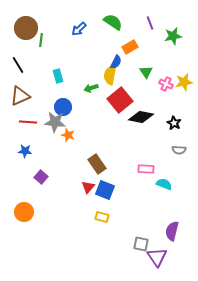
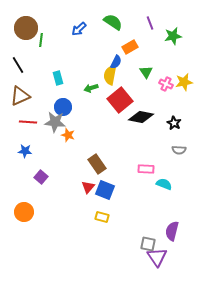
cyan rectangle: moved 2 px down
gray square: moved 7 px right
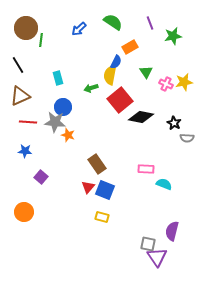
gray semicircle: moved 8 px right, 12 px up
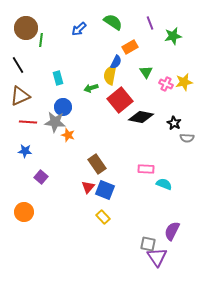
yellow rectangle: moved 1 px right; rotated 32 degrees clockwise
purple semicircle: rotated 12 degrees clockwise
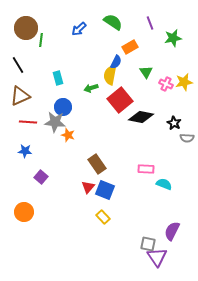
green star: moved 2 px down
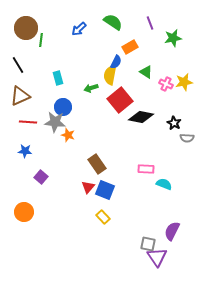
green triangle: rotated 24 degrees counterclockwise
